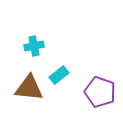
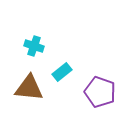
cyan cross: rotated 30 degrees clockwise
cyan rectangle: moved 3 px right, 3 px up
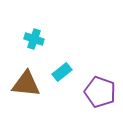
cyan cross: moved 7 px up
brown triangle: moved 3 px left, 4 px up
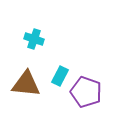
cyan rectangle: moved 2 px left, 4 px down; rotated 24 degrees counterclockwise
purple pentagon: moved 14 px left
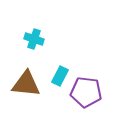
purple pentagon: rotated 12 degrees counterclockwise
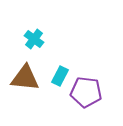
cyan cross: rotated 18 degrees clockwise
brown triangle: moved 1 px left, 6 px up
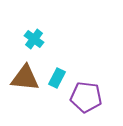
cyan rectangle: moved 3 px left, 2 px down
purple pentagon: moved 5 px down
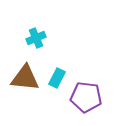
cyan cross: moved 2 px right, 1 px up; rotated 30 degrees clockwise
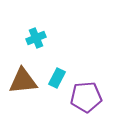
brown triangle: moved 2 px left, 3 px down; rotated 12 degrees counterclockwise
purple pentagon: rotated 12 degrees counterclockwise
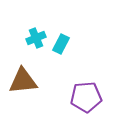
cyan rectangle: moved 4 px right, 34 px up
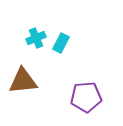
cyan rectangle: moved 1 px up
